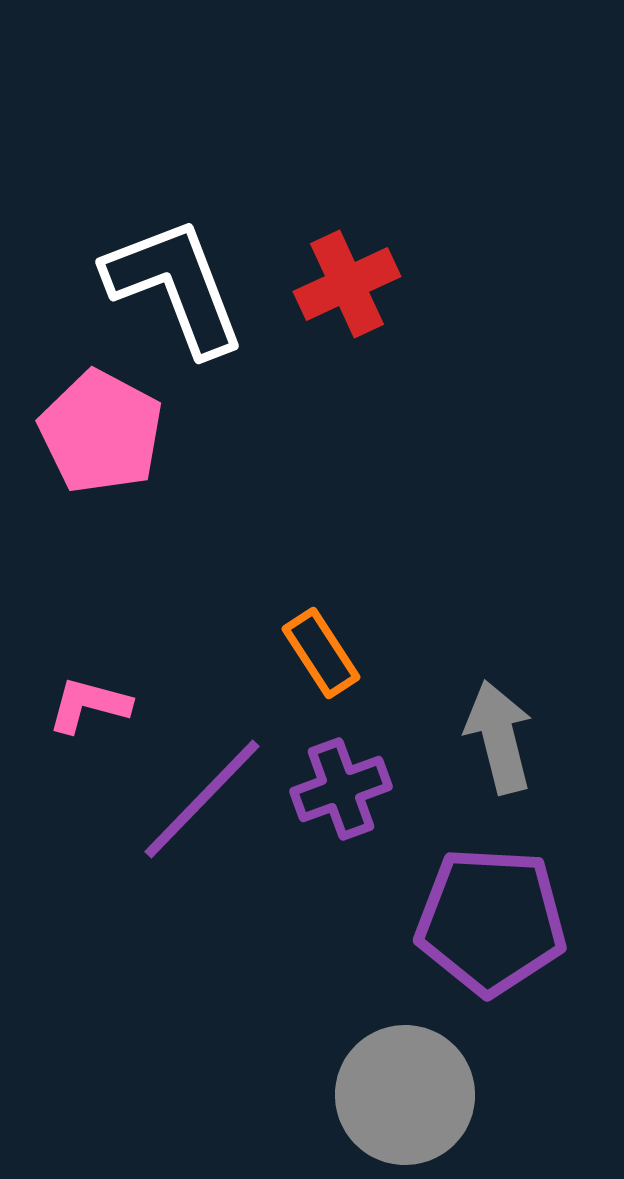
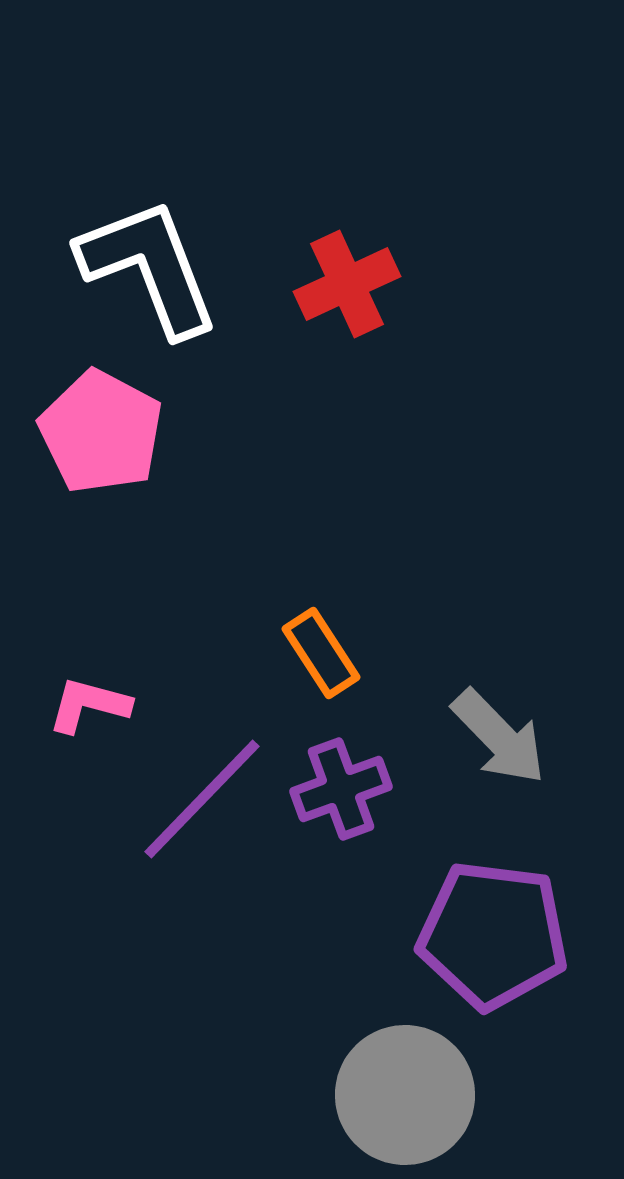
white L-shape: moved 26 px left, 19 px up
gray arrow: rotated 150 degrees clockwise
purple pentagon: moved 2 px right, 14 px down; rotated 4 degrees clockwise
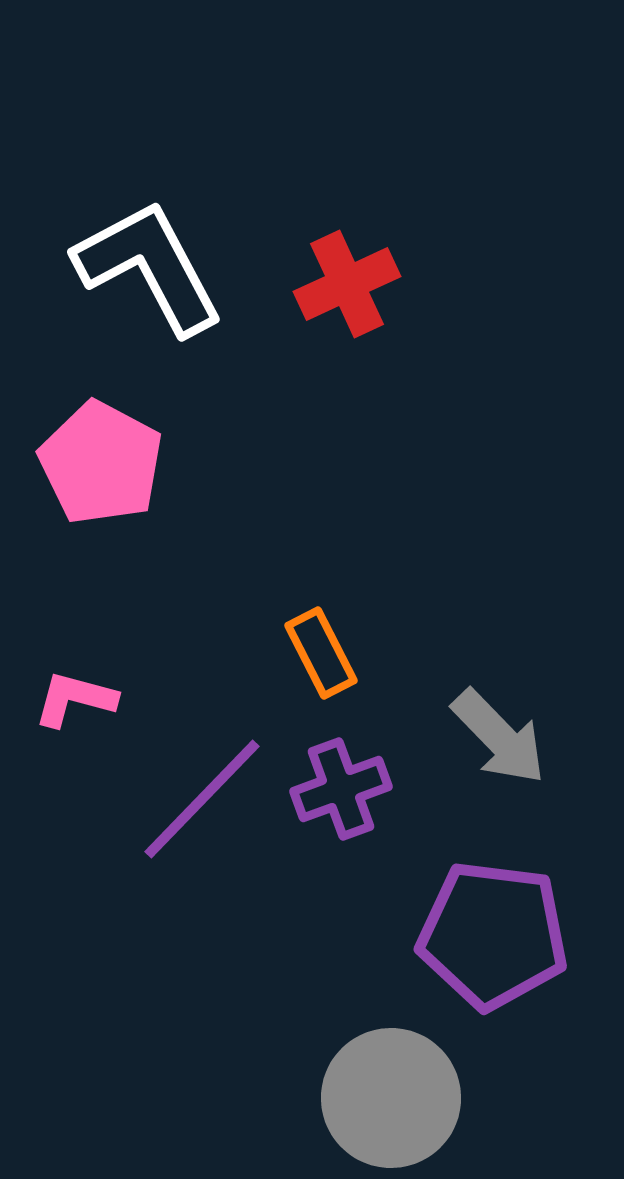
white L-shape: rotated 7 degrees counterclockwise
pink pentagon: moved 31 px down
orange rectangle: rotated 6 degrees clockwise
pink L-shape: moved 14 px left, 6 px up
gray circle: moved 14 px left, 3 px down
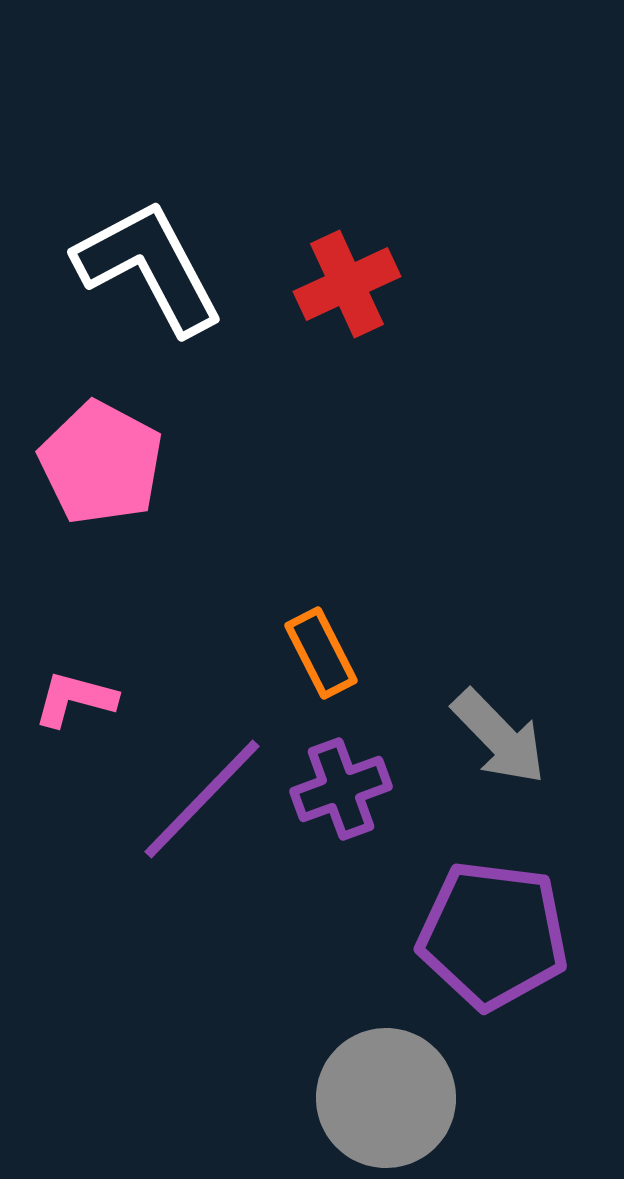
gray circle: moved 5 px left
